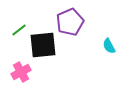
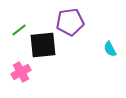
purple pentagon: rotated 16 degrees clockwise
cyan semicircle: moved 1 px right, 3 px down
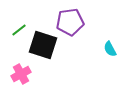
black square: rotated 24 degrees clockwise
pink cross: moved 2 px down
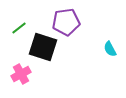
purple pentagon: moved 4 px left
green line: moved 2 px up
black square: moved 2 px down
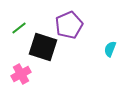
purple pentagon: moved 3 px right, 3 px down; rotated 16 degrees counterclockwise
cyan semicircle: rotated 49 degrees clockwise
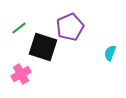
purple pentagon: moved 1 px right, 2 px down
cyan semicircle: moved 4 px down
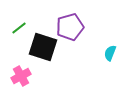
purple pentagon: rotated 8 degrees clockwise
pink cross: moved 2 px down
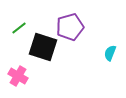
pink cross: moved 3 px left; rotated 30 degrees counterclockwise
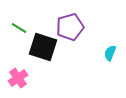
green line: rotated 70 degrees clockwise
pink cross: moved 2 px down; rotated 24 degrees clockwise
